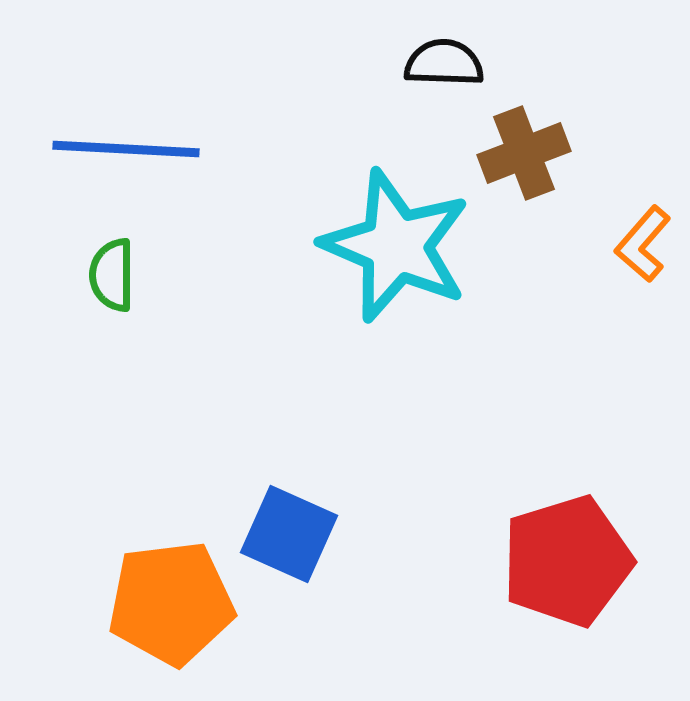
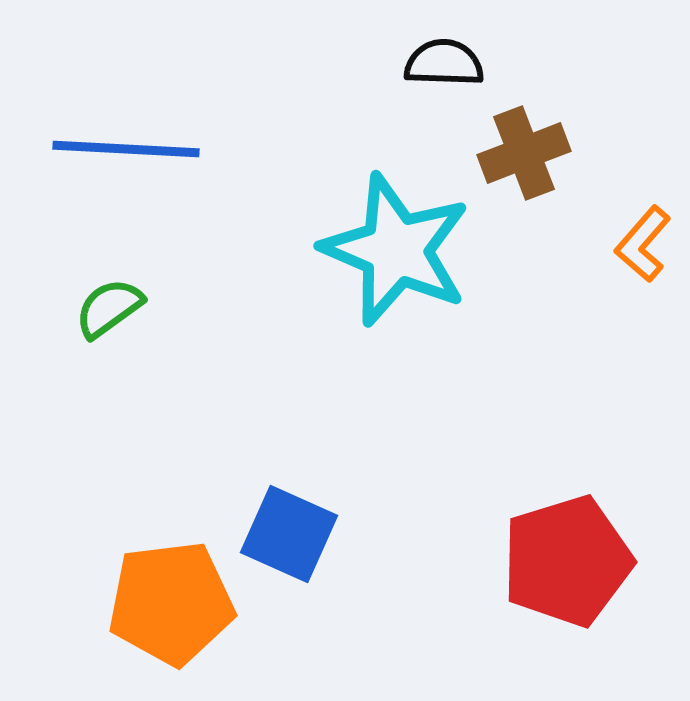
cyan star: moved 4 px down
green semicircle: moved 3 px left, 33 px down; rotated 54 degrees clockwise
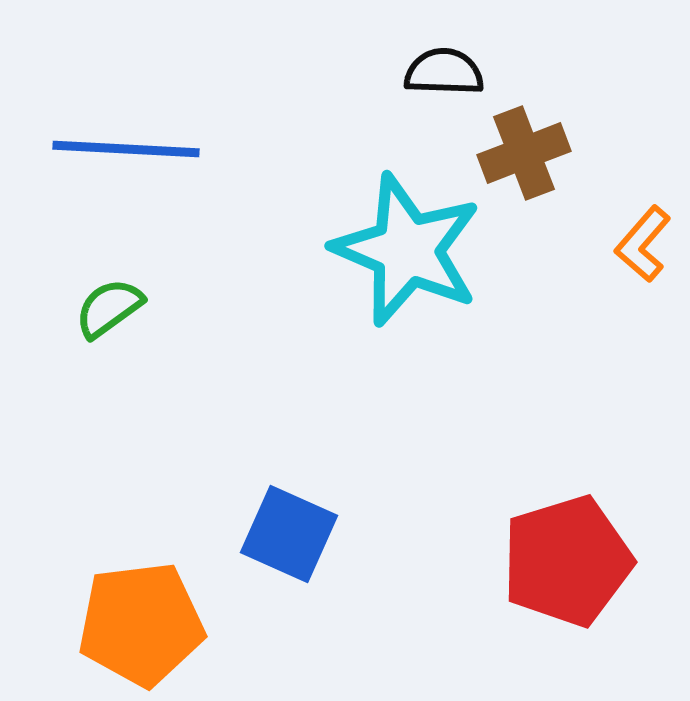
black semicircle: moved 9 px down
cyan star: moved 11 px right
orange pentagon: moved 30 px left, 21 px down
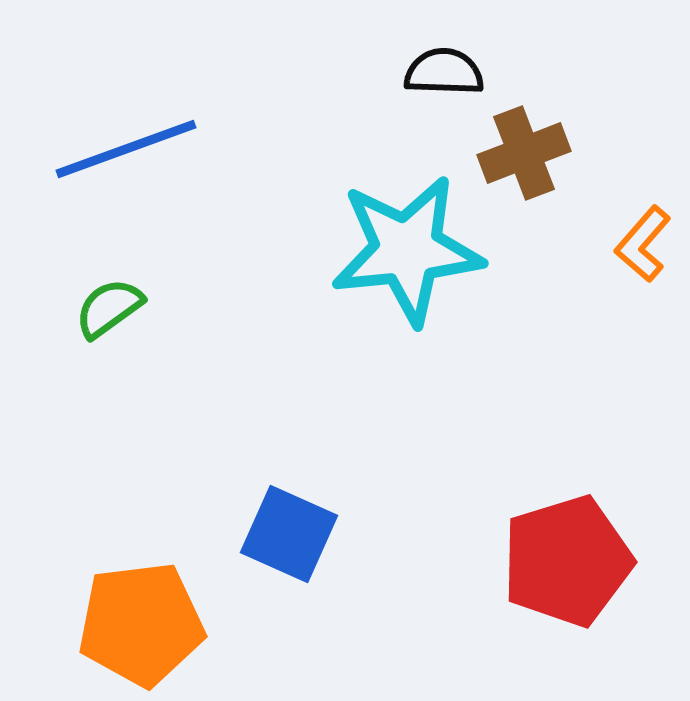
blue line: rotated 23 degrees counterclockwise
cyan star: rotated 29 degrees counterclockwise
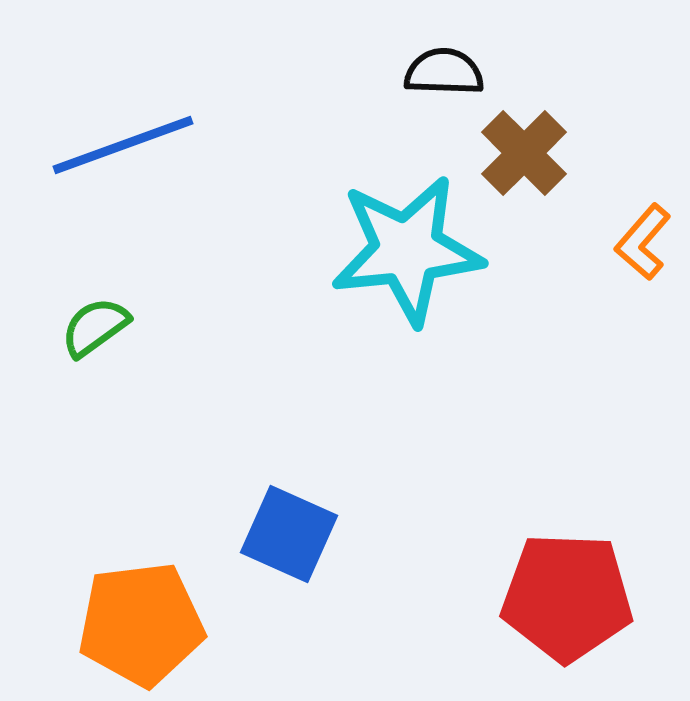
blue line: moved 3 px left, 4 px up
brown cross: rotated 24 degrees counterclockwise
orange L-shape: moved 2 px up
green semicircle: moved 14 px left, 19 px down
red pentagon: moved 36 px down; rotated 19 degrees clockwise
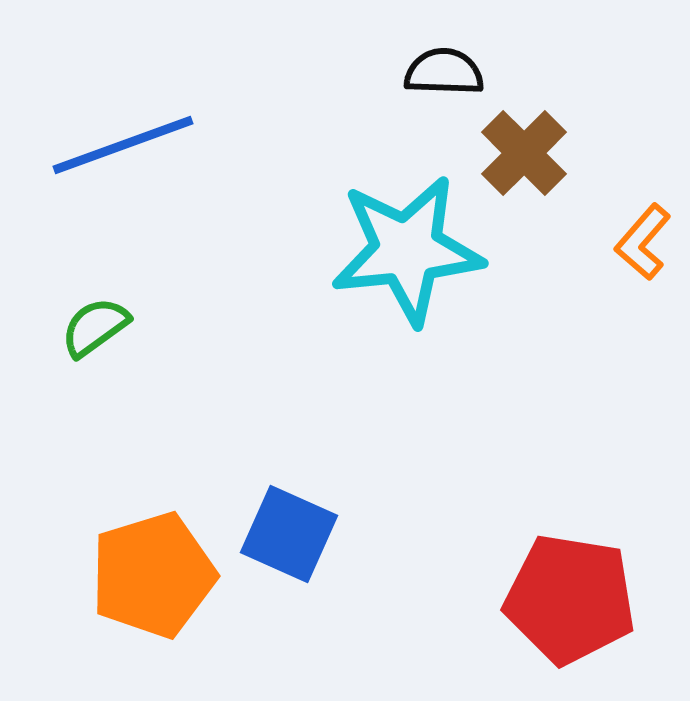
red pentagon: moved 3 px right, 2 px down; rotated 7 degrees clockwise
orange pentagon: moved 12 px right, 49 px up; rotated 10 degrees counterclockwise
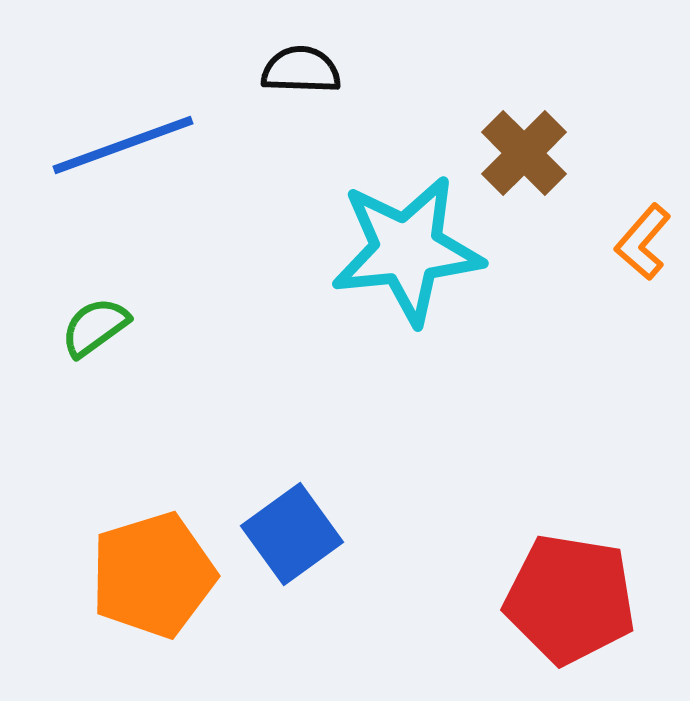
black semicircle: moved 143 px left, 2 px up
blue square: moved 3 px right; rotated 30 degrees clockwise
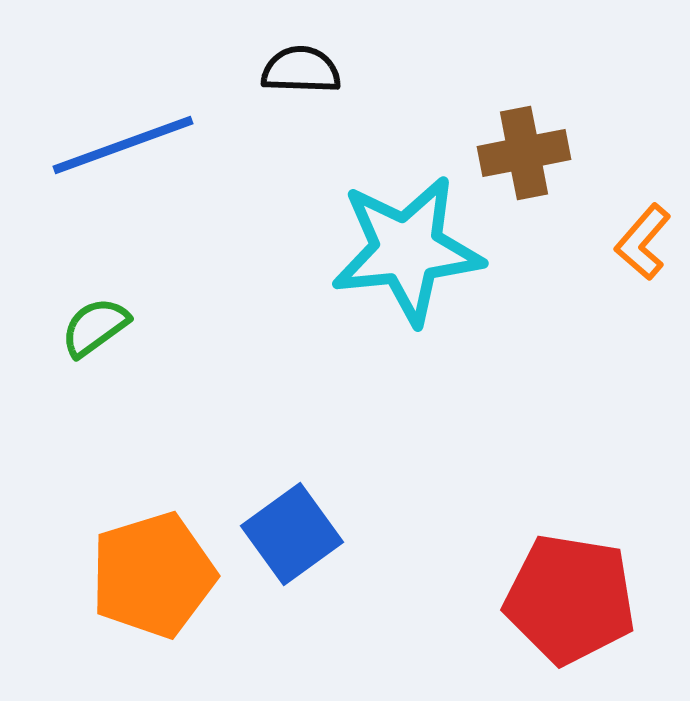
brown cross: rotated 34 degrees clockwise
